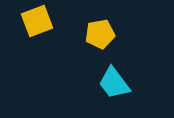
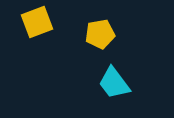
yellow square: moved 1 px down
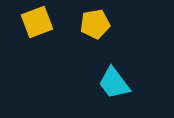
yellow pentagon: moved 5 px left, 10 px up
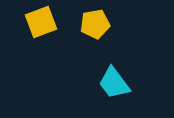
yellow square: moved 4 px right
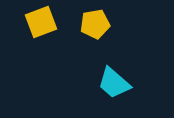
cyan trapezoid: rotated 12 degrees counterclockwise
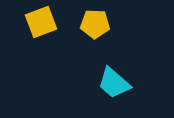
yellow pentagon: rotated 12 degrees clockwise
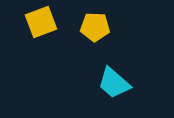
yellow pentagon: moved 3 px down
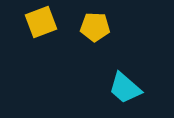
cyan trapezoid: moved 11 px right, 5 px down
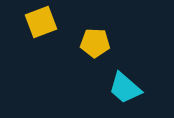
yellow pentagon: moved 16 px down
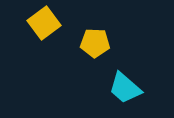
yellow square: moved 3 px right, 1 px down; rotated 16 degrees counterclockwise
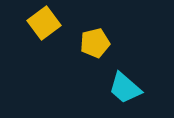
yellow pentagon: rotated 16 degrees counterclockwise
